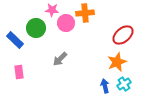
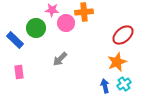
orange cross: moved 1 px left, 1 px up
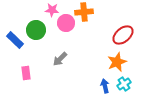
green circle: moved 2 px down
pink rectangle: moved 7 px right, 1 px down
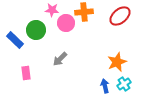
red ellipse: moved 3 px left, 19 px up
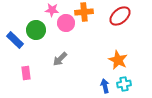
orange star: moved 1 px right, 2 px up; rotated 24 degrees counterclockwise
cyan cross: rotated 24 degrees clockwise
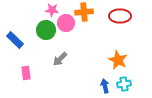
red ellipse: rotated 40 degrees clockwise
green circle: moved 10 px right
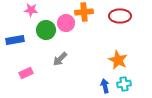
pink star: moved 21 px left
blue rectangle: rotated 54 degrees counterclockwise
pink rectangle: rotated 72 degrees clockwise
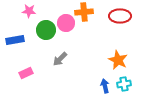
pink star: moved 2 px left, 1 px down
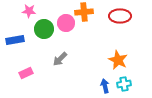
green circle: moved 2 px left, 1 px up
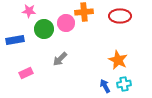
blue arrow: rotated 16 degrees counterclockwise
